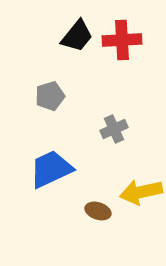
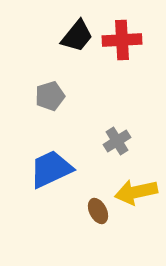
gray cross: moved 3 px right, 12 px down; rotated 8 degrees counterclockwise
yellow arrow: moved 5 px left
brown ellipse: rotated 45 degrees clockwise
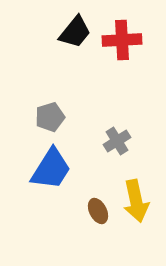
black trapezoid: moved 2 px left, 4 px up
gray pentagon: moved 21 px down
blue trapezoid: rotated 147 degrees clockwise
yellow arrow: moved 9 px down; rotated 90 degrees counterclockwise
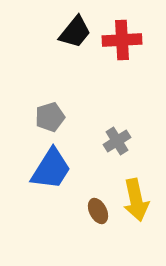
yellow arrow: moved 1 px up
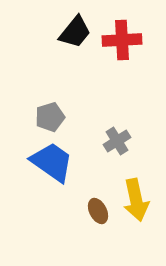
blue trapezoid: moved 1 px right, 7 px up; rotated 87 degrees counterclockwise
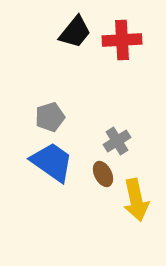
brown ellipse: moved 5 px right, 37 px up
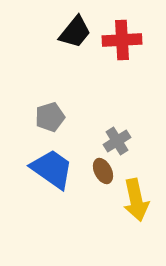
blue trapezoid: moved 7 px down
brown ellipse: moved 3 px up
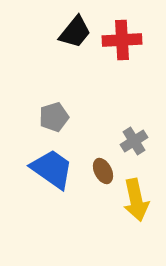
gray pentagon: moved 4 px right
gray cross: moved 17 px right
